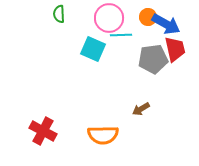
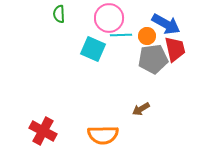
orange circle: moved 1 px left, 19 px down
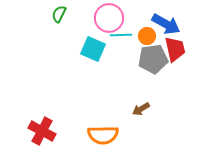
green semicircle: rotated 30 degrees clockwise
red cross: moved 1 px left
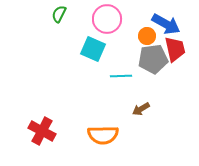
pink circle: moved 2 px left, 1 px down
cyan line: moved 41 px down
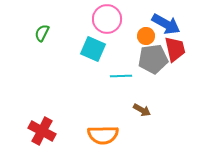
green semicircle: moved 17 px left, 19 px down
orange circle: moved 1 px left
brown arrow: moved 1 px right, 1 px down; rotated 120 degrees counterclockwise
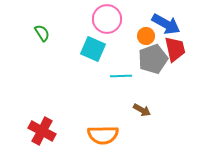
green semicircle: rotated 120 degrees clockwise
gray pentagon: rotated 12 degrees counterclockwise
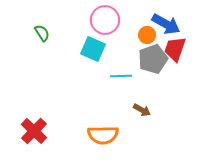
pink circle: moved 2 px left, 1 px down
orange circle: moved 1 px right, 1 px up
red trapezoid: rotated 148 degrees counterclockwise
red cross: moved 8 px left; rotated 16 degrees clockwise
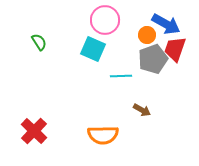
green semicircle: moved 3 px left, 9 px down
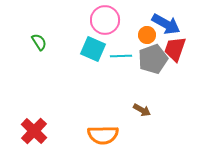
cyan line: moved 20 px up
